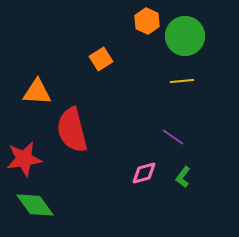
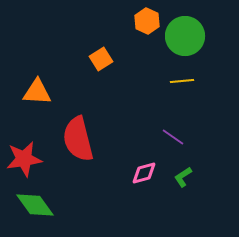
red semicircle: moved 6 px right, 9 px down
green L-shape: rotated 20 degrees clockwise
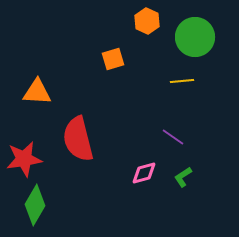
green circle: moved 10 px right, 1 px down
orange square: moved 12 px right; rotated 15 degrees clockwise
green diamond: rotated 66 degrees clockwise
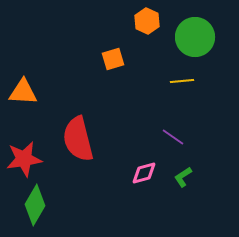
orange triangle: moved 14 px left
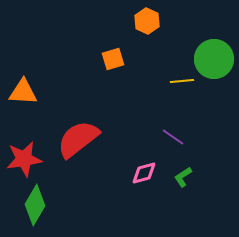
green circle: moved 19 px right, 22 px down
red semicircle: rotated 66 degrees clockwise
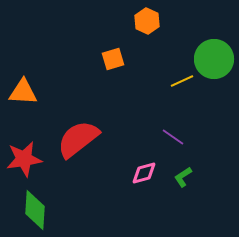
yellow line: rotated 20 degrees counterclockwise
green diamond: moved 5 px down; rotated 27 degrees counterclockwise
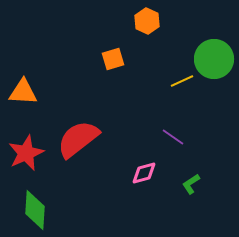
red star: moved 2 px right, 6 px up; rotated 15 degrees counterclockwise
green L-shape: moved 8 px right, 7 px down
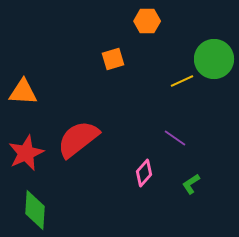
orange hexagon: rotated 25 degrees counterclockwise
purple line: moved 2 px right, 1 px down
pink diamond: rotated 32 degrees counterclockwise
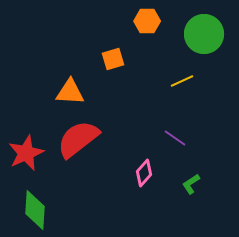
green circle: moved 10 px left, 25 px up
orange triangle: moved 47 px right
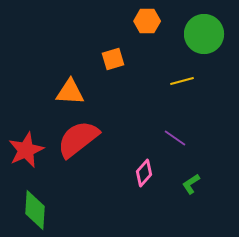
yellow line: rotated 10 degrees clockwise
red star: moved 3 px up
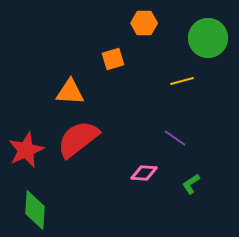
orange hexagon: moved 3 px left, 2 px down
green circle: moved 4 px right, 4 px down
pink diamond: rotated 52 degrees clockwise
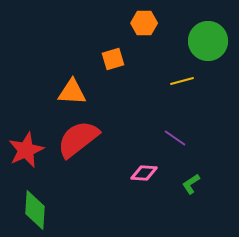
green circle: moved 3 px down
orange triangle: moved 2 px right
